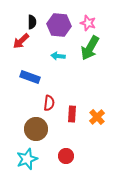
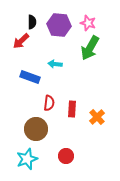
cyan arrow: moved 3 px left, 8 px down
red rectangle: moved 5 px up
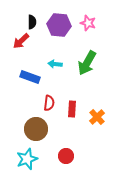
green arrow: moved 3 px left, 15 px down
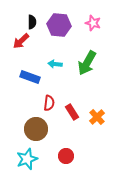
pink star: moved 5 px right
red rectangle: moved 3 px down; rotated 35 degrees counterclockwise
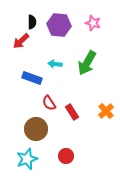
blue rectangle: moved 2 px right, 1 px down
red semicircle: rotated 140 degrees clockwise
orange cross: moved 9 px right, 6 px up
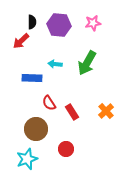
pink star: rotated 28 degrees counterclockwise
blue rectangle: rotated 18 degrees counterclockwise
red circle: moved 7 px up
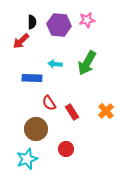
pink star: moved 6 px left, 3 px up
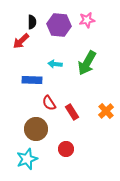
blue rectangle: moved 2 px down
